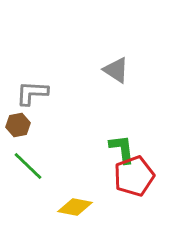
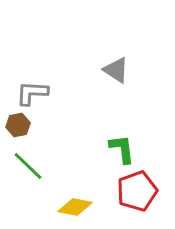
red pentagon: moved 3 px right, 15 px down
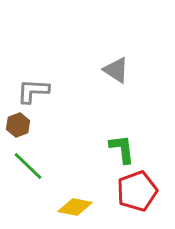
gray L-shape: moved 1 px right, 2 px up
brown hexagon: rotated 10 degrees counterclockwise
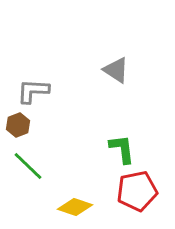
red pentagon: rotated 9 degrees clockwise
yellow diamond: rotated 8 degrees clockwise
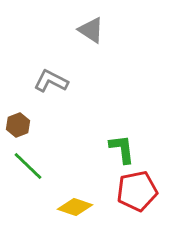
gray triangle: moved 25 px left, 40 px up
gray L-shape: moved 18 px right, 10 px up; rotated 24 degrees clockwise
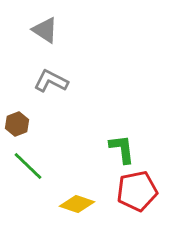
gray triangle: moved 46 px left
brown hexagon: moved 1 px left, 1 px up
yellow diamond: moved 2 px right, 3 px up
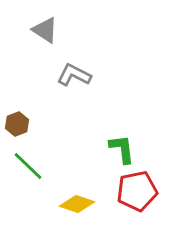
gray L-shape: moved 23 px right, 6 px up
